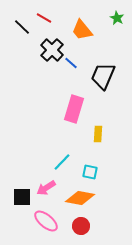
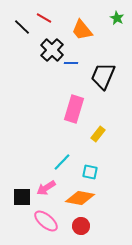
blue line: rotated 40 degrees counterclockwise
yellow rectangle: rotated 35 degrees clockwise
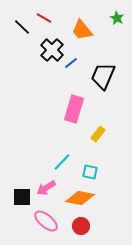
blue line: rotated 40 degrees counterclockwise
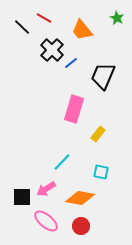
cyan square: moved 11 px right
pink arrow: moved 1 px down
